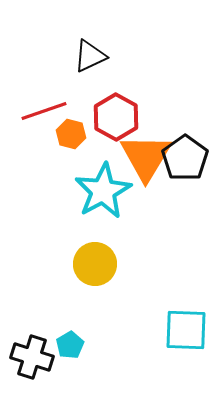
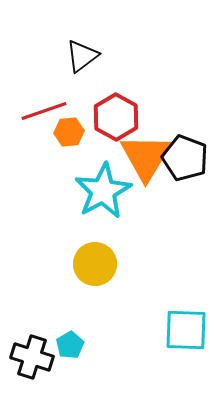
black triangle: moved 8 px left; rotated 12 degrees counterclockwise
orange hexagon: moved 2 px left, 2 px up; rotated 20 degrees counterclockwise
black pentagon: rotated 15 degrees counterclockwise
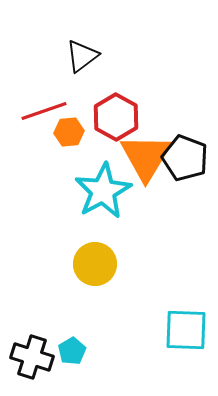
cyan pentagon: moved 2 px right, 6 px down
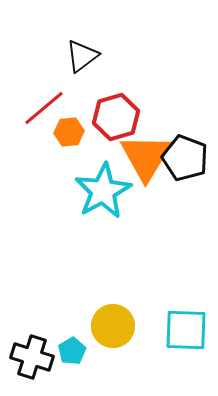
red line: moved 3 px up; rotated 21 degrees counterclockwise
red hexagon: rotated 15 degrees clockwise
yellow circle: moved 18 px right, 62 px down
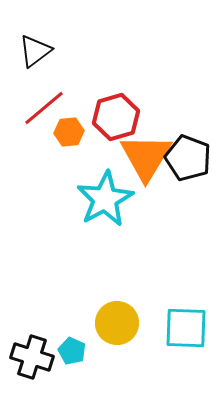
black triangle: moved 47 px left, 5 px up
black pentagon: moved 3 px right
cyan star: moved 2 px right, 8 px down
yellow circle: moved 4 px right, 3 px up
cyan square: moved 2 px up
cyan pentagon: rotated 16 degrees counterclockwise
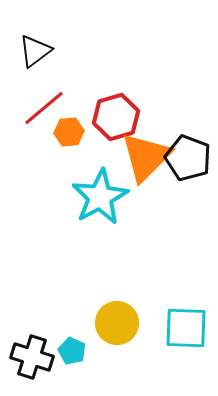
orange triangle: rotated 14 degrees clockwise
cyan star: moved 5 px left, 2 px up
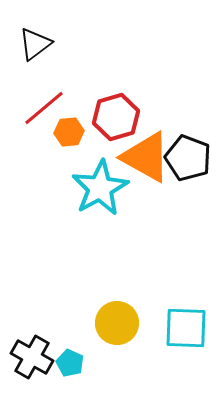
black triangle: moved 7 px up
orange triangle: rotated 46 degrees counterclockwise
cyan star: moved 9 px up
cyan pentagon: moved 2 px left, 12 px down
black cross: rotated 12 degrees clockwise
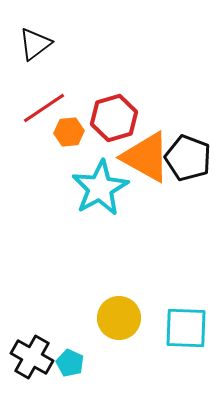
red line: rotated 6 degrees clockwise
red hexagon: moved 2 px left, 1 px down
yellow circle: moved 2 px right, 5 px up
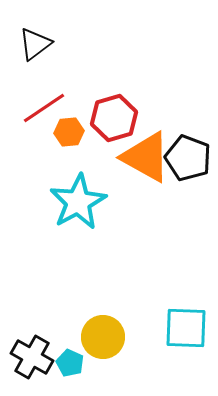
cyan star: moved 22 px left, 14 px down
yellow circle: moved 16 px left, 19 px down
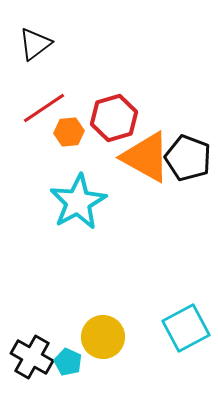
cyan square: rotated 30 degrees counterclockwise
cyan pentagon: moved 2 px left, 1 px up
